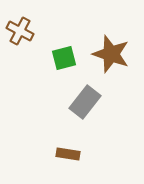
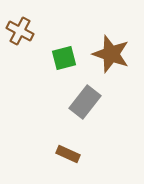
brown rectangle: rotated 15 degrees clockwise
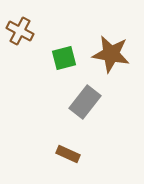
brown star: rotated 9 degrees counterclockwise
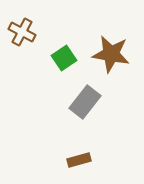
brown cross: moved 2 px right, 1 px down
green square: rotated 20 degrees counterclockwise
brown rectangle: moved 11 px right, 6 px down; rotated 40 degrees counterclockwise
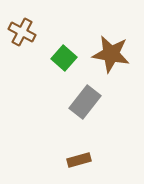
green square: rotated 15 degrees counterclockwise
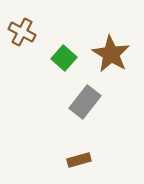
brown star: rotated 21 degrees clockwise
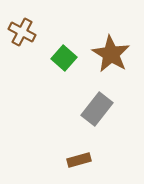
gray rectangle: moved 12 px right, 7 px down
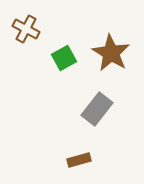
brown cross: moved 4 px right, 3 px up
brown star: moved 1 px up
green square: rotated 20 degrees clockwise
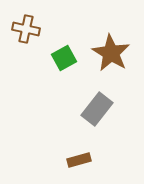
brown cross: rotated 16 degrees counterclockwise
